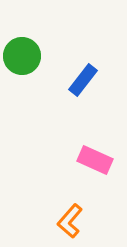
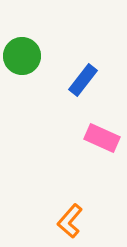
pink rectangle: moved 7 px right, 22 px up
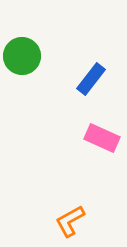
blue rectangle: moved 8 px right, 1 px up
orange L-shape: rotated 20 degrees clockwise
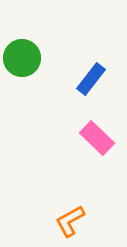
green circle: moved 2 px down
pink rectangle: moved 5 px left; rotated 20 degrees clockwise
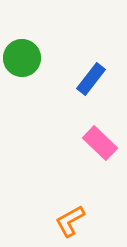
pink rectangle: moved 3 px right, 5 px down
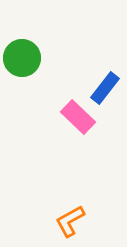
blue rectangle: moved 14 px right, 9 px down
pink rectangle: moved 22 px left, 26 px up
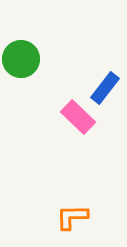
green circle: moved 1 px left, 1 px down
orange L-shape: moved 2 px right, 4 px up; rotated 28 degrees clockwise
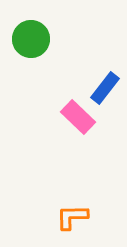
green circle: moved 10 px right, 20 px up
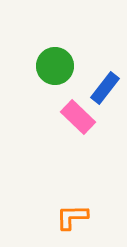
green circle: moved 24 px right, 27 px down
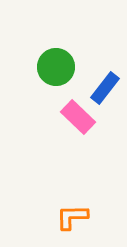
green circle: moved 1 px right, 1 px down
